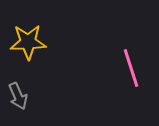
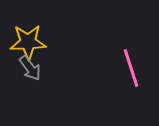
gray arrow: moved 12 px right, 28 px up; rotated 12 degrees counterclockwise
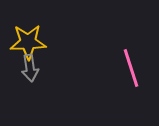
gray arrow: rotated 28 degrees clockwise
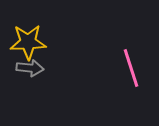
gray arrow: rotated 76 degrees counterclockwise
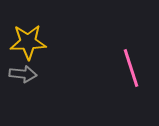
gray arrow: moved 7 px left, 6 px down
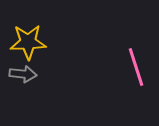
pink line: moved 5 px right, 1 px up
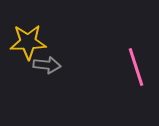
gray arrow: moved 24 px right, 9 px up
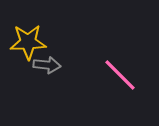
pink line: moved 16 px left, 8 px down; rotated 27 degrees counterclockwise
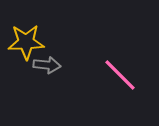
yellow star: moved 2 px left
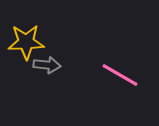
pink line: rotated 15 degrees counterclockwise
